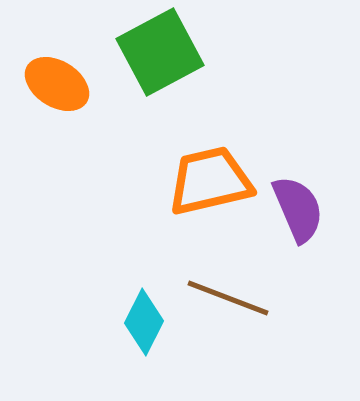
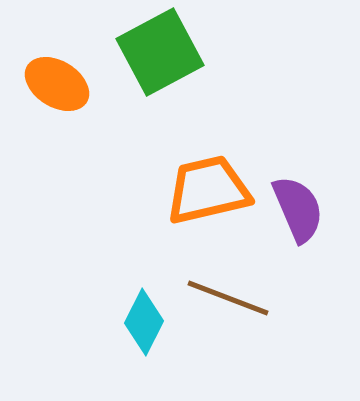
orange trapezoid: moved 2 px left, 9 px down
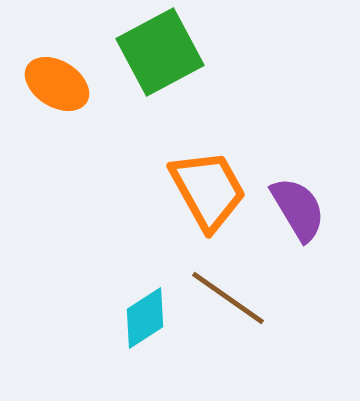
orange trapezoid: rotated 74 degrees clockwise
purple semicircle: rotated 8 degrees counterclockwise
brown line: rotated 14 degrees clockwise
cyan diamond: moved 1 px right, 4 px up; rotated 30 degrees clockwise
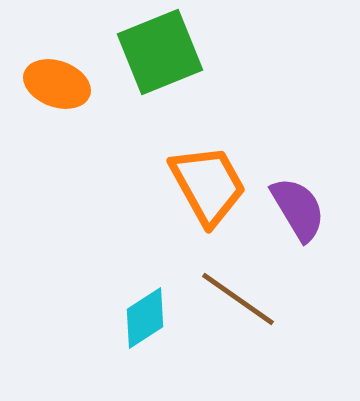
green square: rotated 6 degrees clockwise
orange ellipse: rotated 12 degrees counterclockwise
orange trapezoid: moved 5 px up
brown line: moved 10 px right, 1 px down
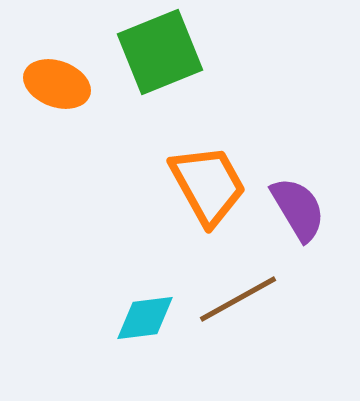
brown line: rotated 64 degrees counterclockwise
cyan diamond: rotated 26 degrees clockwise
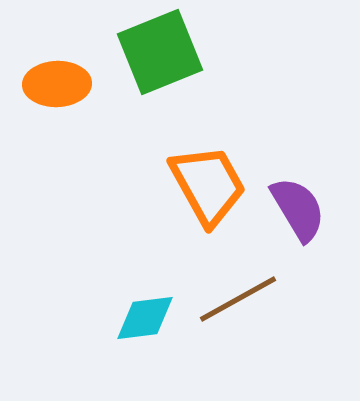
orange ellipse: rotated 22 degrees counterclockwise
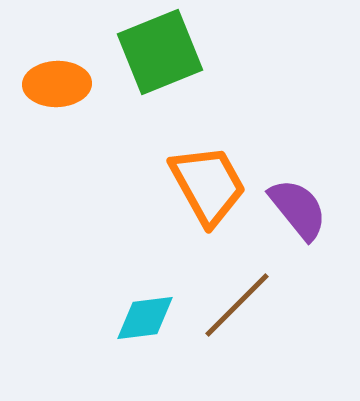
purple semicircle: rotated 8 degrees counterclockwise
brown line: moved 1 px left, 6 px down; rotated 16 degrees counterclockwise
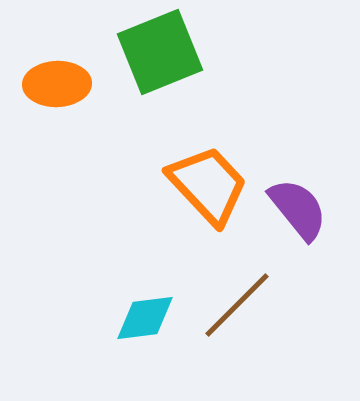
orange trapezoid: rotated 14 degrees counterclockwise
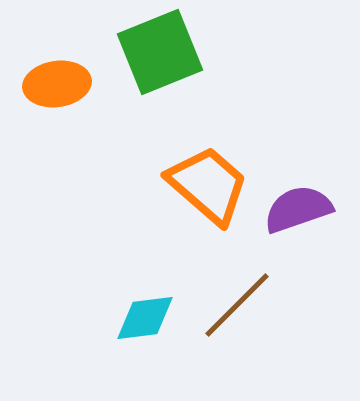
orange ellipse: rotated 6 degrees counterclockwise
orange trapezoid: rotated 6 degrees counterclockwise
purple semicircle: rotated 70 degrees counterclockwise
